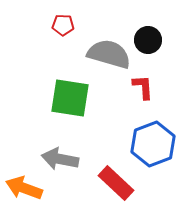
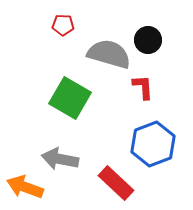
green square: rotated 21 degrees clockwise
orange arrow: moved 1 px right, 1 px up
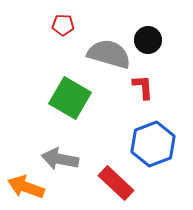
orange arrow: moved 1 px right
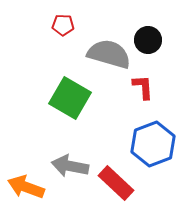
gray arrow: moved 10 px right, 7 px down
